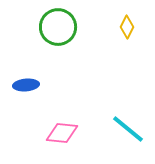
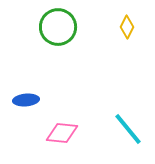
blue ellipse: moved 15 px down
cyan line: rotated 12 degrees clockwise
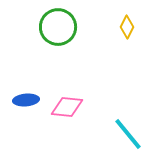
cyan line: moved 5 px down
pink diamond: moved 5 px right, 26 px up
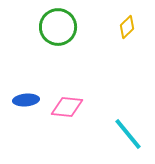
yellow diamond: rotated 20 degrees clockwise
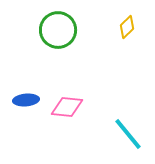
green circle: moved 3 px down
